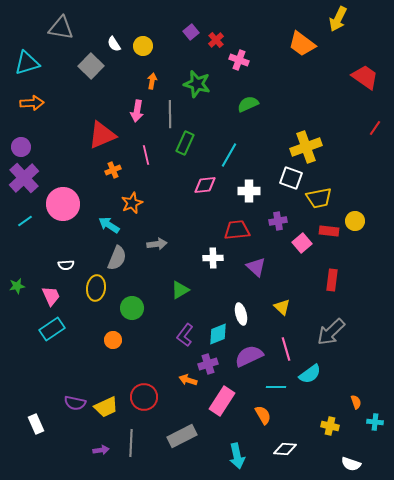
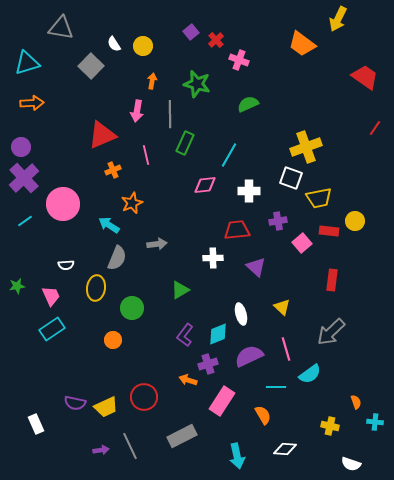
gray line at (131, 443): moved 1 px left, 3 px down; rotated 28 degrees counterclockwise
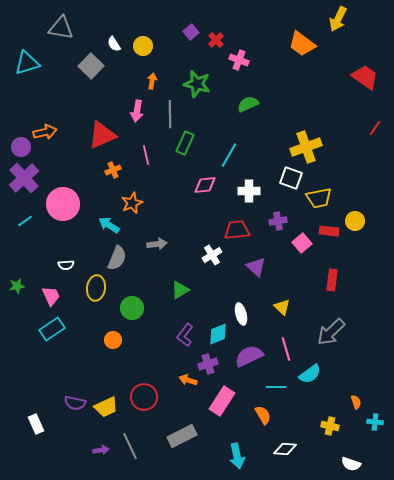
orange arrow at (32, 103): moved 13 px right, 29 px down; rotated 10 degrees counterclockwise
white cross at (213, 258): moved 1 px left, 3 px up; rotated 30 degrees counterclockwise
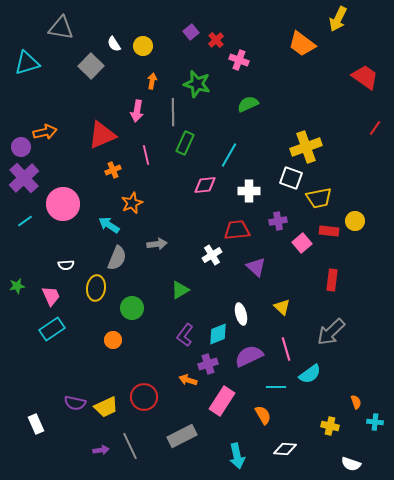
gray line at (170, 114): moved 3 px right, 2 px up
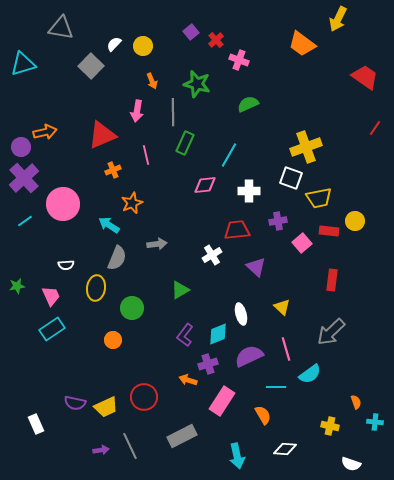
white semicircle at (114, 44): rotated 77 degrees clockwise
cyan triangle at (27, 63): moved 4 px left, 1 px down
orange arrow at (152, 81): rotated 147 degrees clockwise
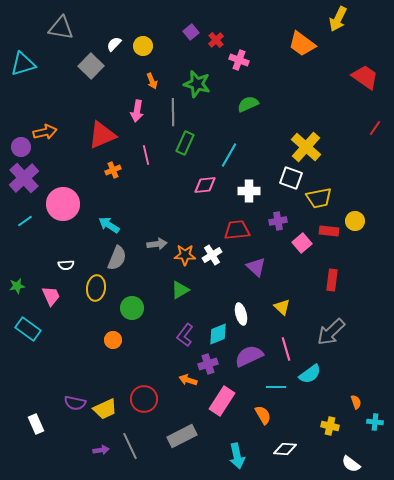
yellow cross at (306, 147): rotated 28 degrees counterclockwise
orange star at (132, 203): moved 53 px right, 52 px down; rotated 25 degrees clockwise
cyan rectangle at (52, 329): moved 24 px left; rotated 70 degrees clockwise
red circle at (144, 397): moved 2 px down
yellow trapezoid at (106, 407): moved 1 px left, 2 px down
white semicircle at (351, 464): rotated 18 degrees clockwise
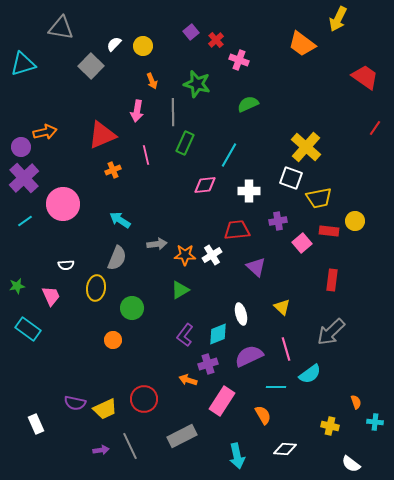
cyan arrow at (109, 225): moved 11 px right, 5 px up
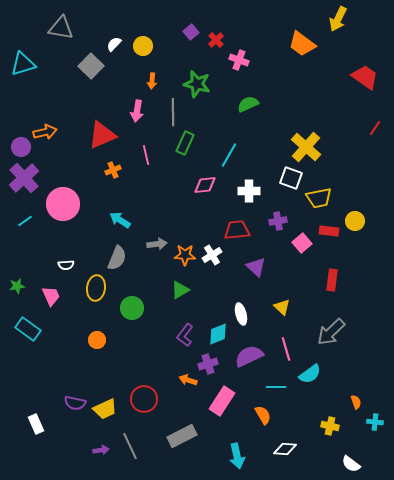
orange arrow at (152, 81): rotated 28 degrees clockwise
orange circle at (113, 340): moved 16 px left
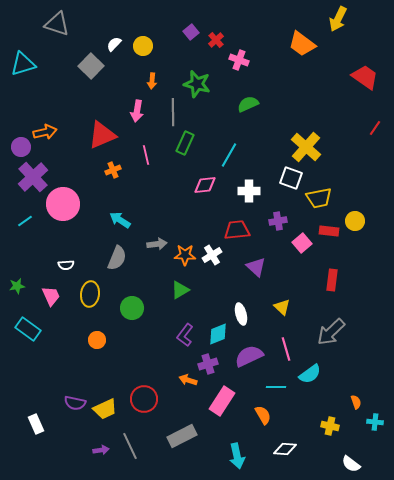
gray triangle at (61, 28): moved 4 px left, 4 px up; rotated 8 degrees clockwise
purple cross at (24, 178): moved 9 px right, 1 px up
yellow ellipse at (96, 288): moved 6 px left, 6 px down
